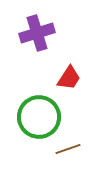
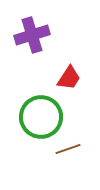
purple cross: moved 5 px left, 2 px down
green circle: moved 2 px right
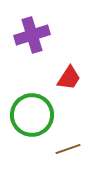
green circle: moved 9 px left, 2 px up
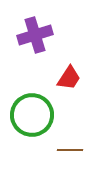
purple cross: moved 3 px right
brown line: moved 2 px right, 1 px down; rotated 20 degrees clockwise
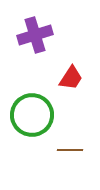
red trapezoid: moved 2 px right
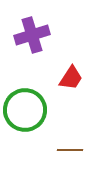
purple cross: moved 3 px left
green circle: moved 7 px left, 5 px up
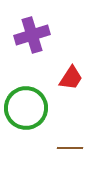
green circle: moved 1 px right, 2 px up
brown line: moved 2 px up
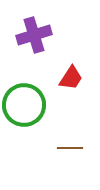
purple cross: moved 2 px right
green circle: moved 2 px left, 3 px up
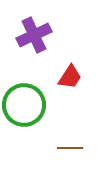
purple cross: rotated 8 degrees counterclockwise
red trapezoid: moved 1 px left, 1 px up
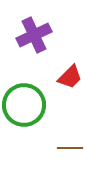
red trapezoid: rotated 12 degrees clockwise
